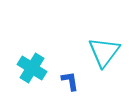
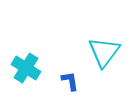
cyan cross: moved 6 px left
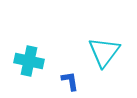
cyan cross: moved 3 px right, 7 px up; rotated 20 degrees counterclockwise
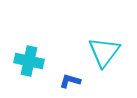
blue L-shape: rotated 65 degrees counterclockwise
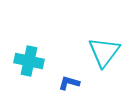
blue L-shape: moved 1 px left, 2 px down
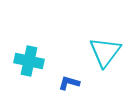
cyan triangle: moved 1 px right
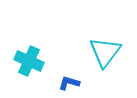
cyan cross: rotated 12 degrees clockwise
